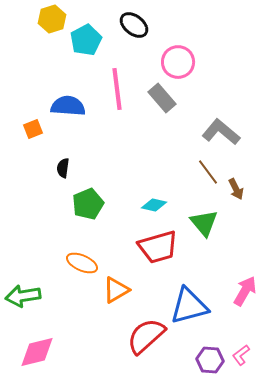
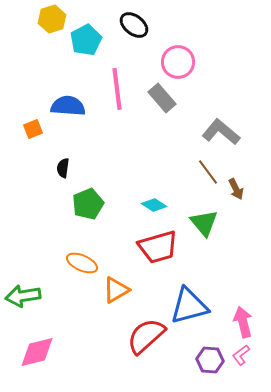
cyan diamond: rotated 20 degrees clockwise
pink arrow: moved 2 px left, 31 px down; rotated 44 degrees counterclockwise
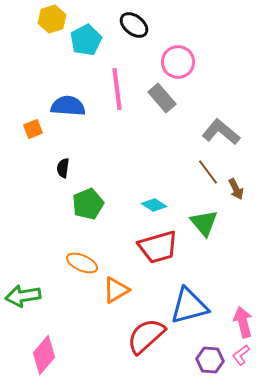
pink diamond: moved 7 px right, 3 px down; rotated 36 degrees counterclockwise
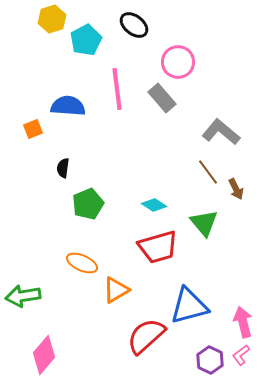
purple hexagon: rotated 20 degrees clockwise
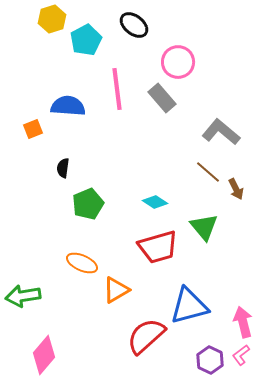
brown line: rotated 12 degrees counterclockwise
cyan diamond: moved 1 px right, 3 px up
green triangle: moved 4 px down
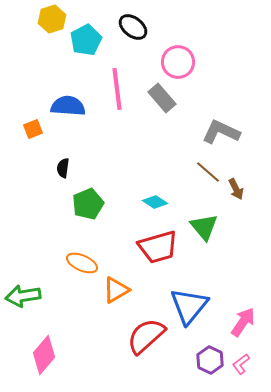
black ellipse: moved 1 px left, 2 px down
gray L-shape: rotated 15 degrees counterclockwise
blue triangle: rotated 36 degrees counterclockwise
pink arrow: rotated 48 degrees clockwise
pink L-shape: moved 9 px down
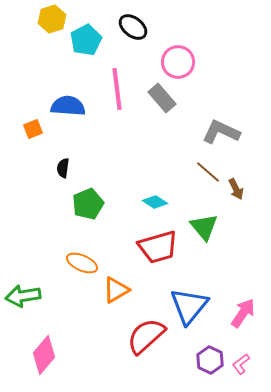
pink arrow: moved 9 px up
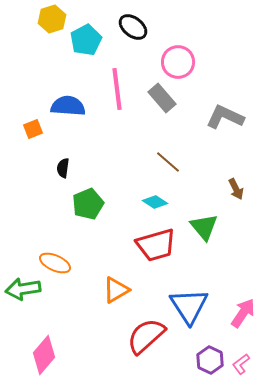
gray L-shape: moved 4 px right, 15 px up
brown line: moved 40 px left, 10 px up
red trapezoid: moved 2 px left, 2 px up
orange ellipse: moved 27 px left
green arrow: moved 7 px up
blue triangle: rotated 12 degrees counterclockwise
